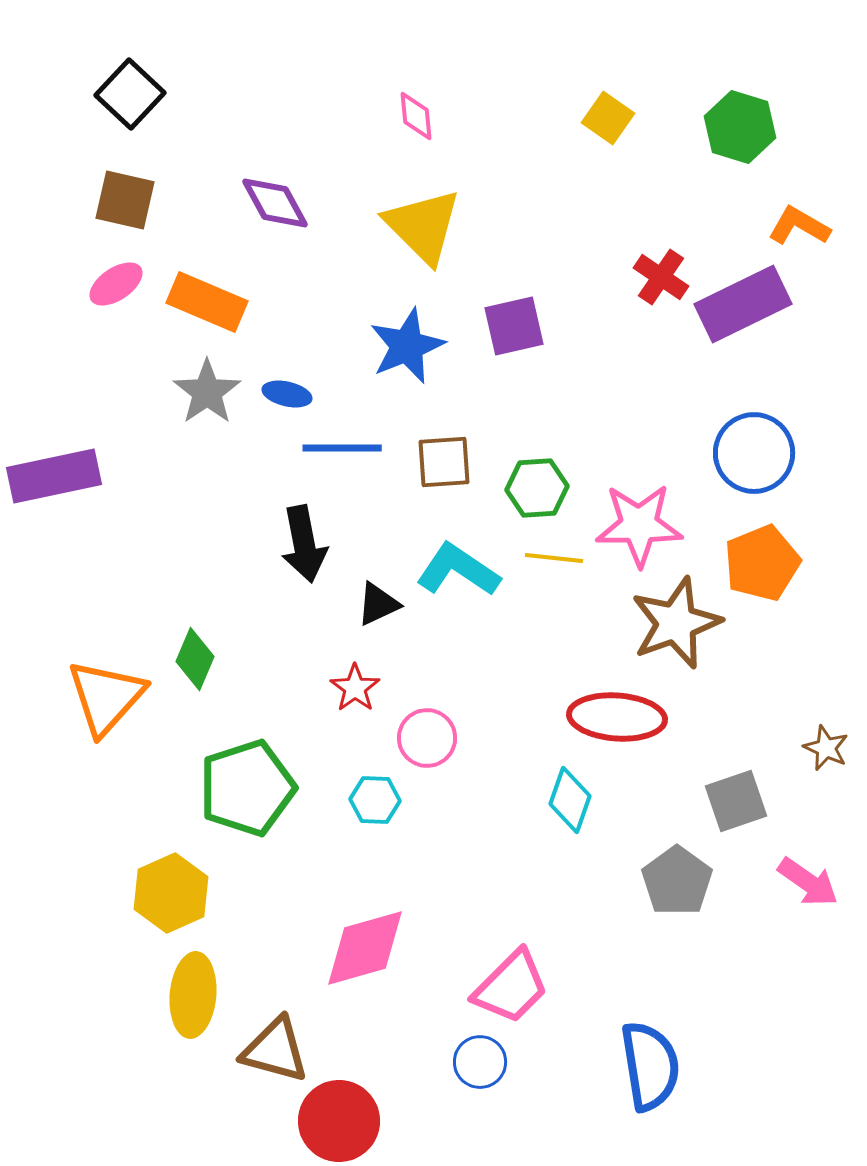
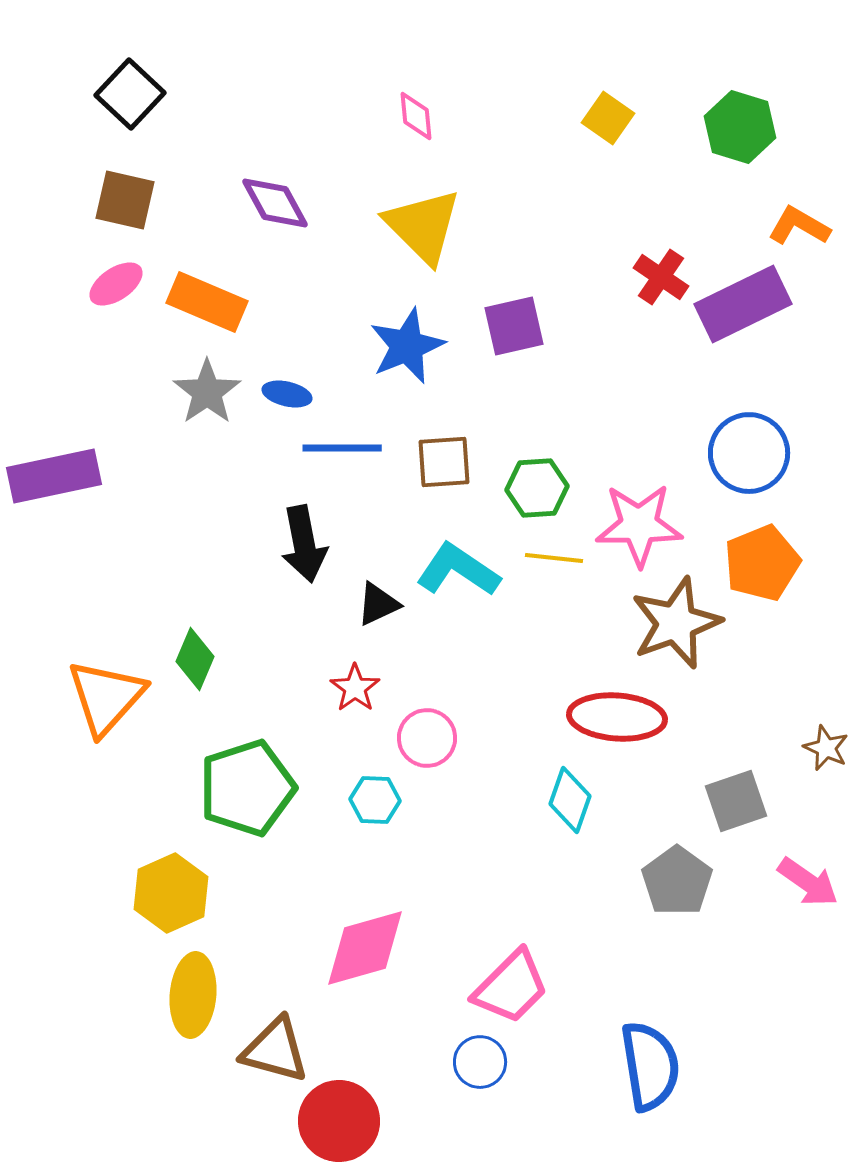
blue circle at (754, 453): moved 5 px left
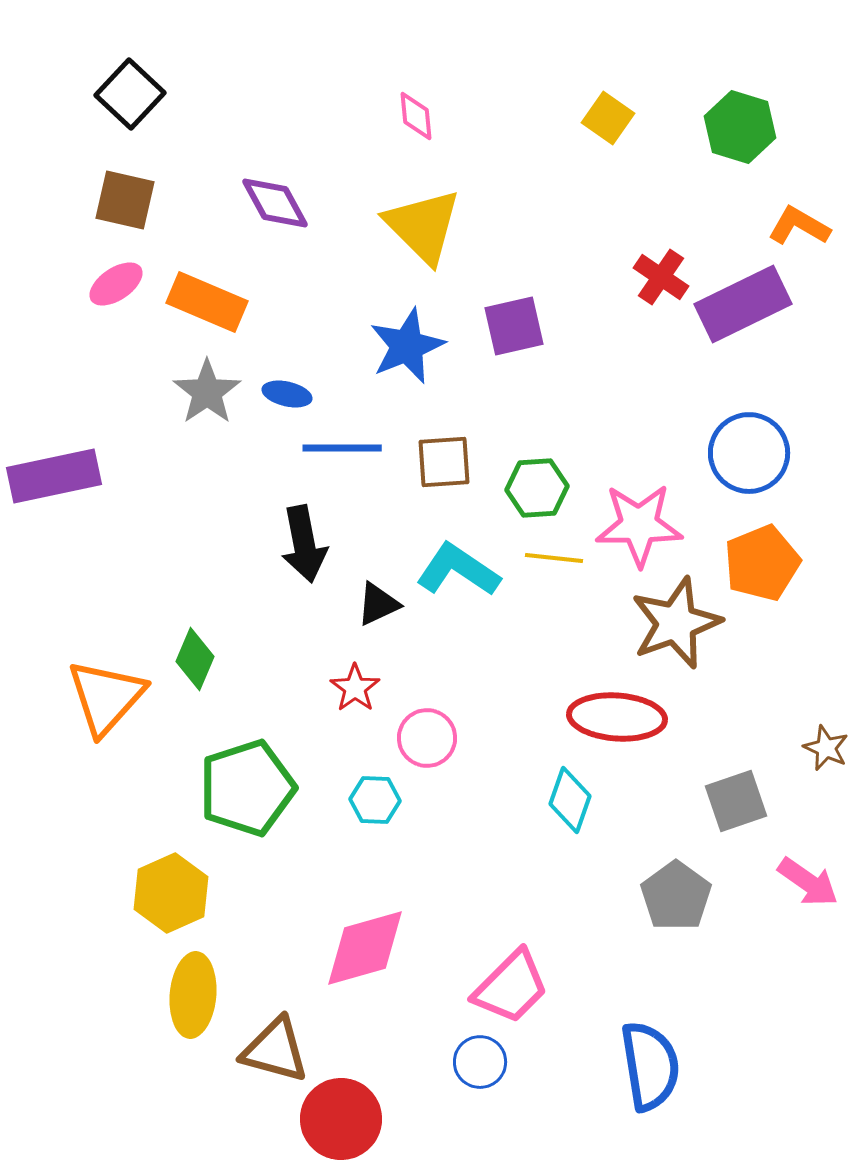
gray pentagon at (677, 881): moved 1 px left, 15 px down
red circle at (339, 1121): moved 2 px right, 2 px up
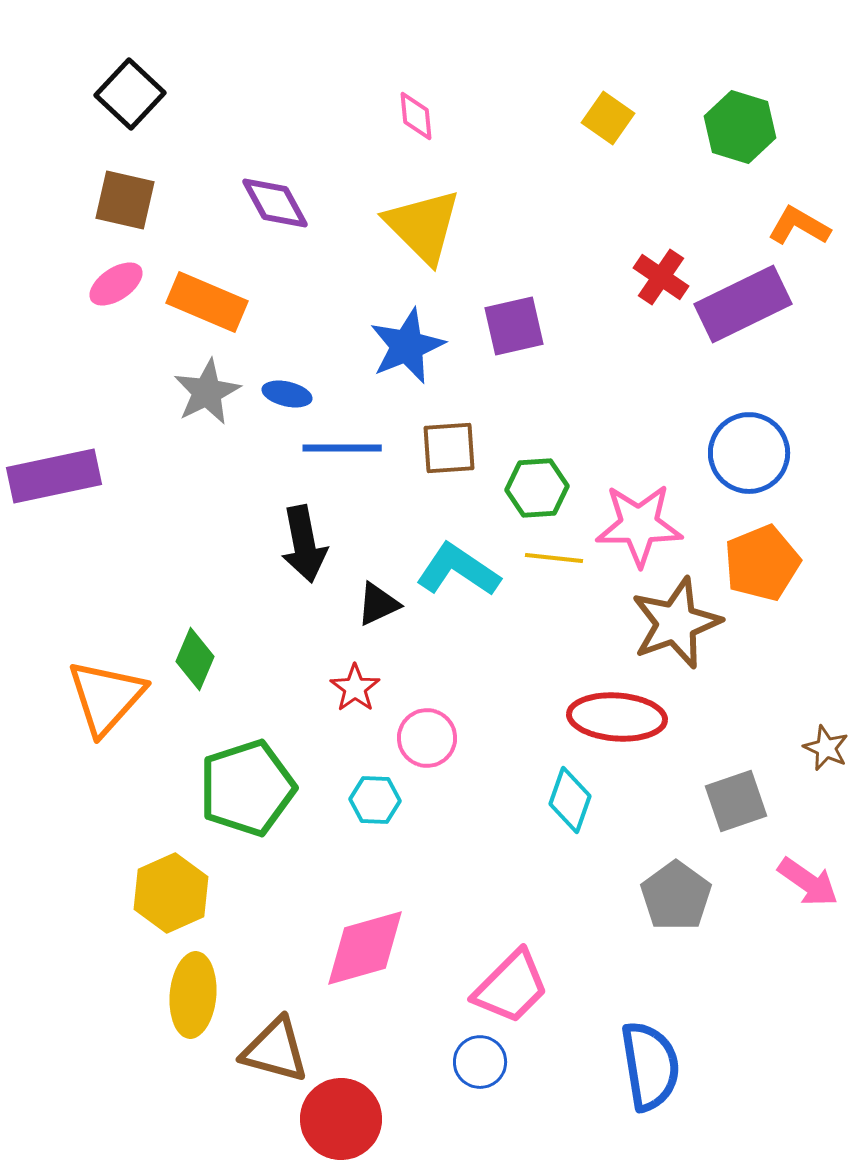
gray star at (207, 392): rotated 8 degrees clockwise
brown square at (444, 462): moved 5 px right, 14 px up
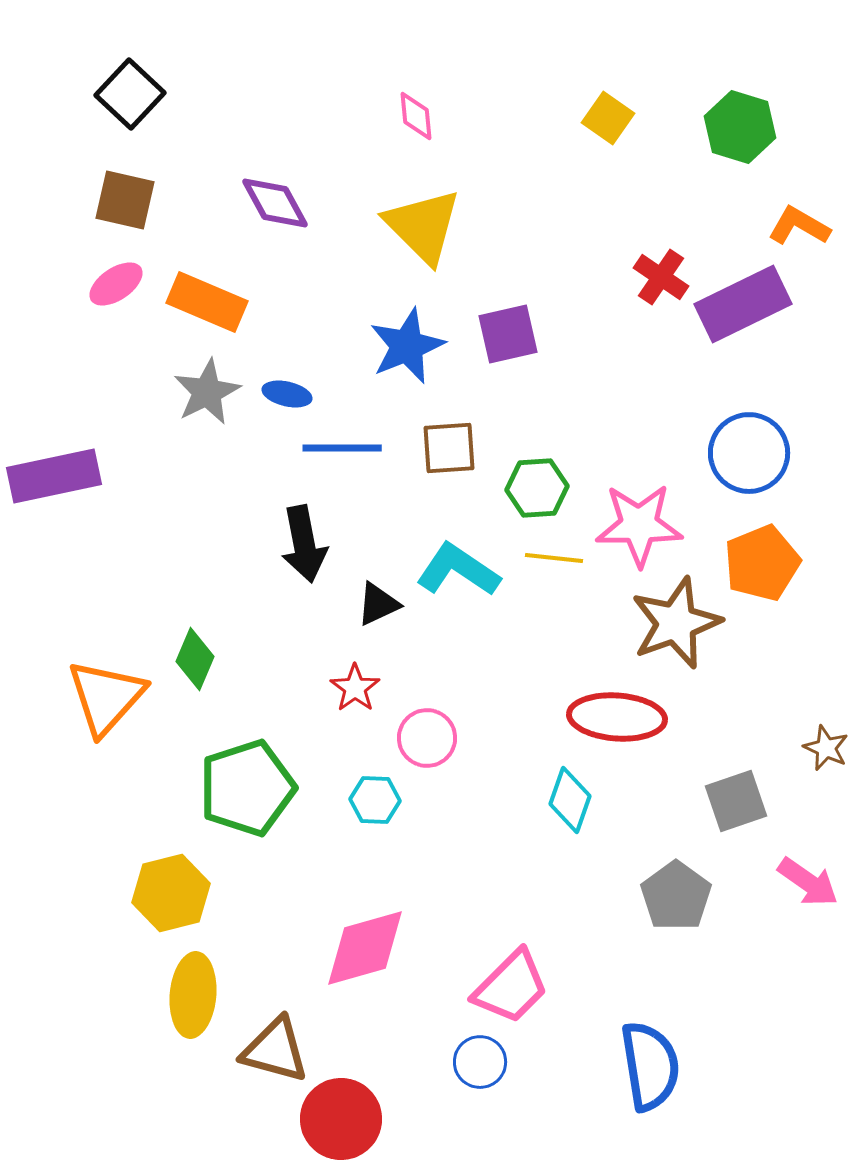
purple square at (514, 326): moved 6 px left, 8 px down
yellow hexagon at (171, 893): rotated 10 degrees clockwise
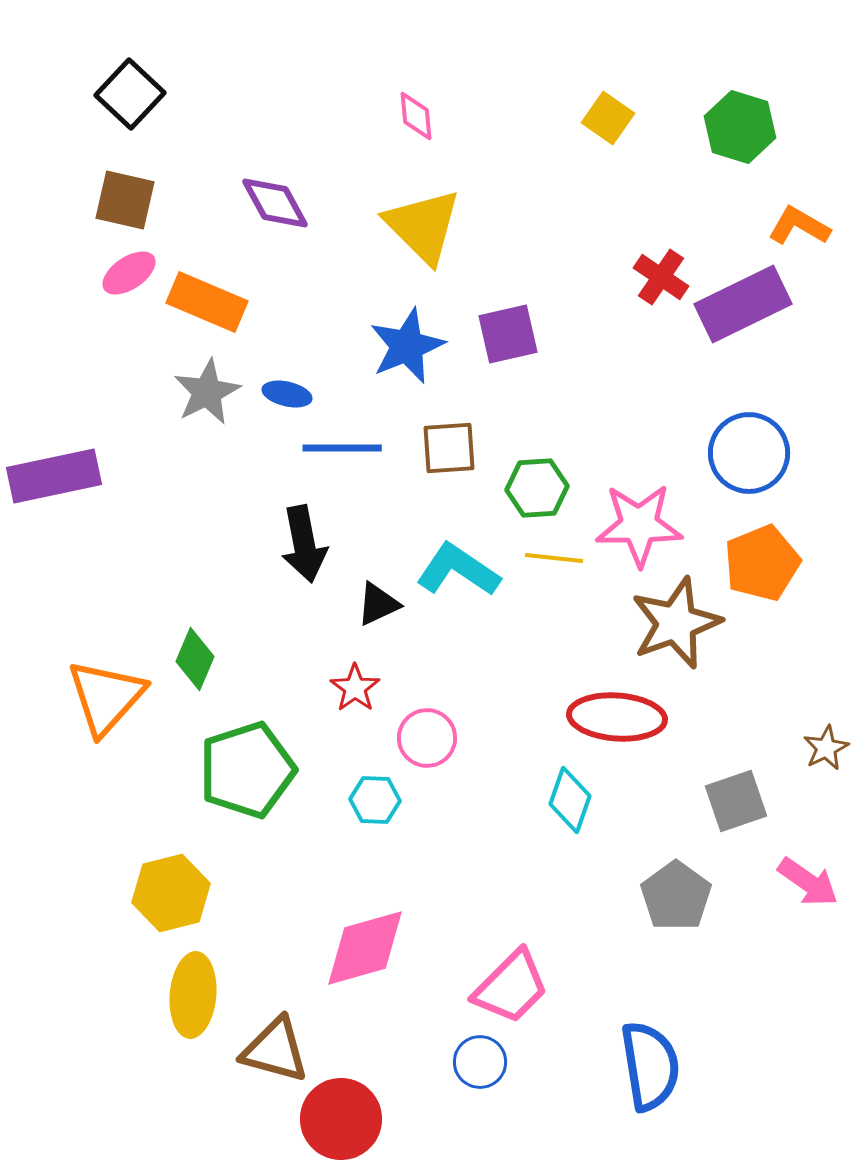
pink ellipse at (116, 284): moved 13 px right, 11 px up
brown star at (826, 748): rotated 21 degrees clockwise
green pentagon at (247, 788): moved 18 px up
